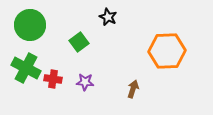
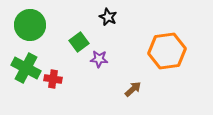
orange hexagon: rotated 6 degrees counterclockwise
purple star: moved 14 px right, 23 px up
brown arrow: rotated 30 degrees clockwise
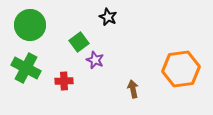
orange hexagon: moved 14 px right, 18 px down
purple star: moved 4 px left, 1 px down; rotated 18 degrees clockwise
red cross: moved 11 px right, 2 px down; rotated 12 degrees counterclockwise
brown arrow: rotated 60 degrees counterclockwise
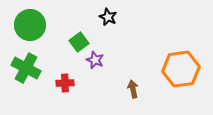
red cross: moved 1 px right, 2 px down
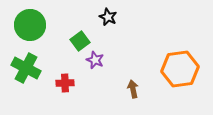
green square: moved 1 px right, 1 px up
orange hexagon: moved 1 px left
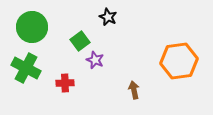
green circle: moved 2 px right, 2 px down
orange hexagon: moved 1 px left, 8 px up
brown arrow: moved 1 px right, 1 px down
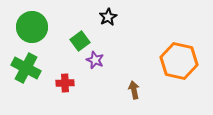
black star: rotated 18 degrees clockwise
orange hexagon: rotated 21 degrees clockwise
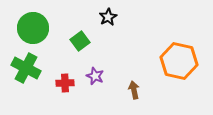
green circle: moved 1 px right, 1 px down
purple star: moved 16 px down
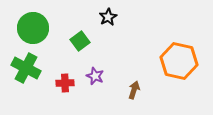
brown arrow: rotated 30 degrees clockwise
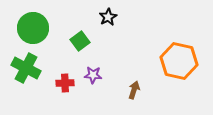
purple star: moved 2 px left, 1 px up; rotated 18 degrees counterclockwise
